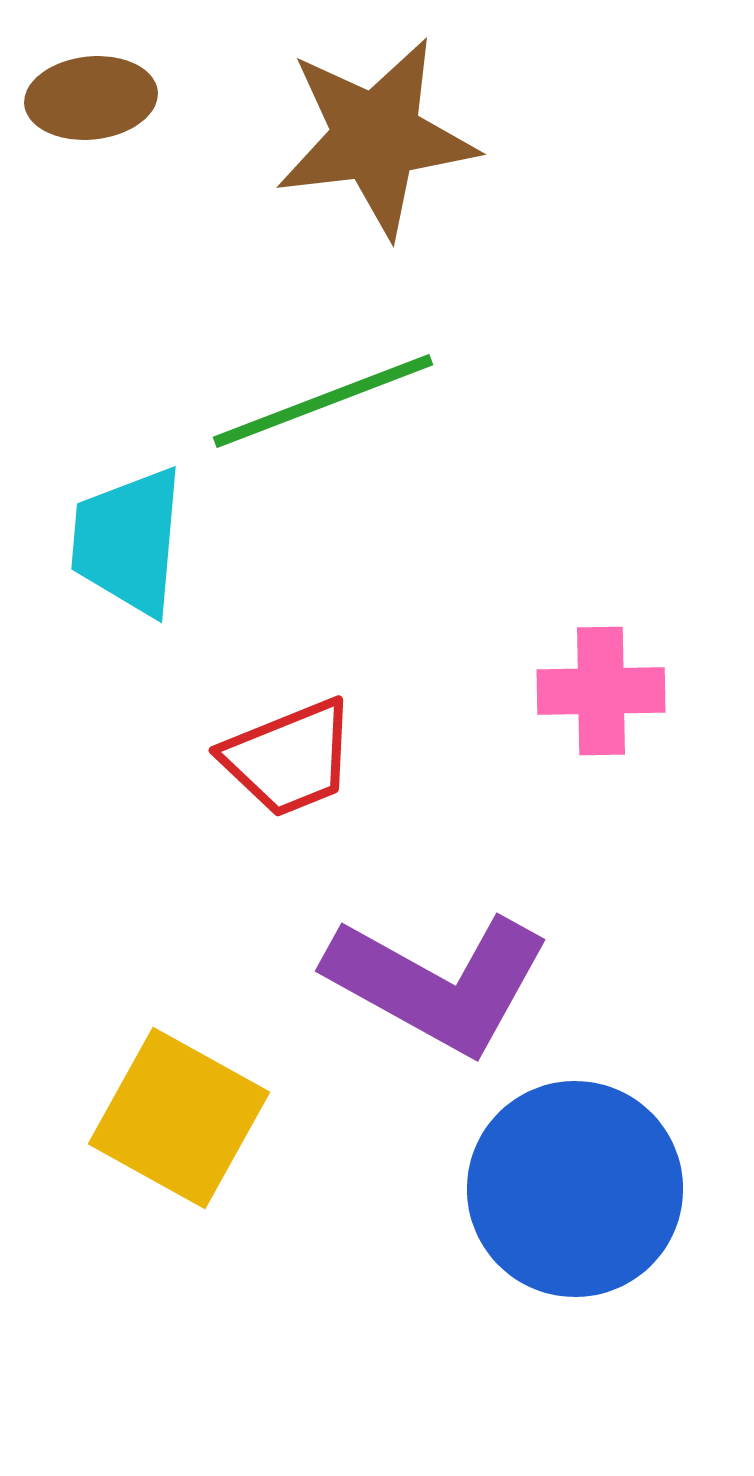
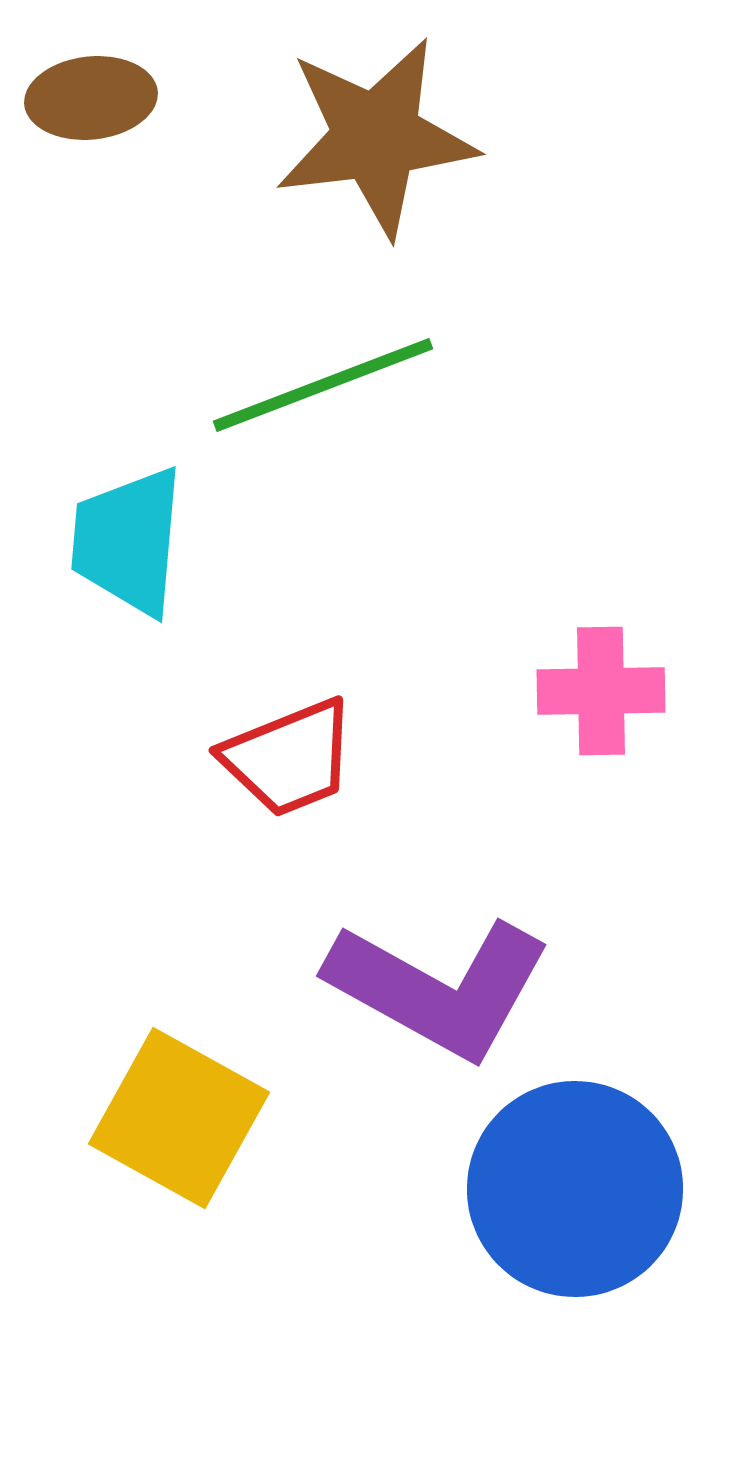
green line: moved 16 px up
purple L-shape: moved 1 px right, 5 px down
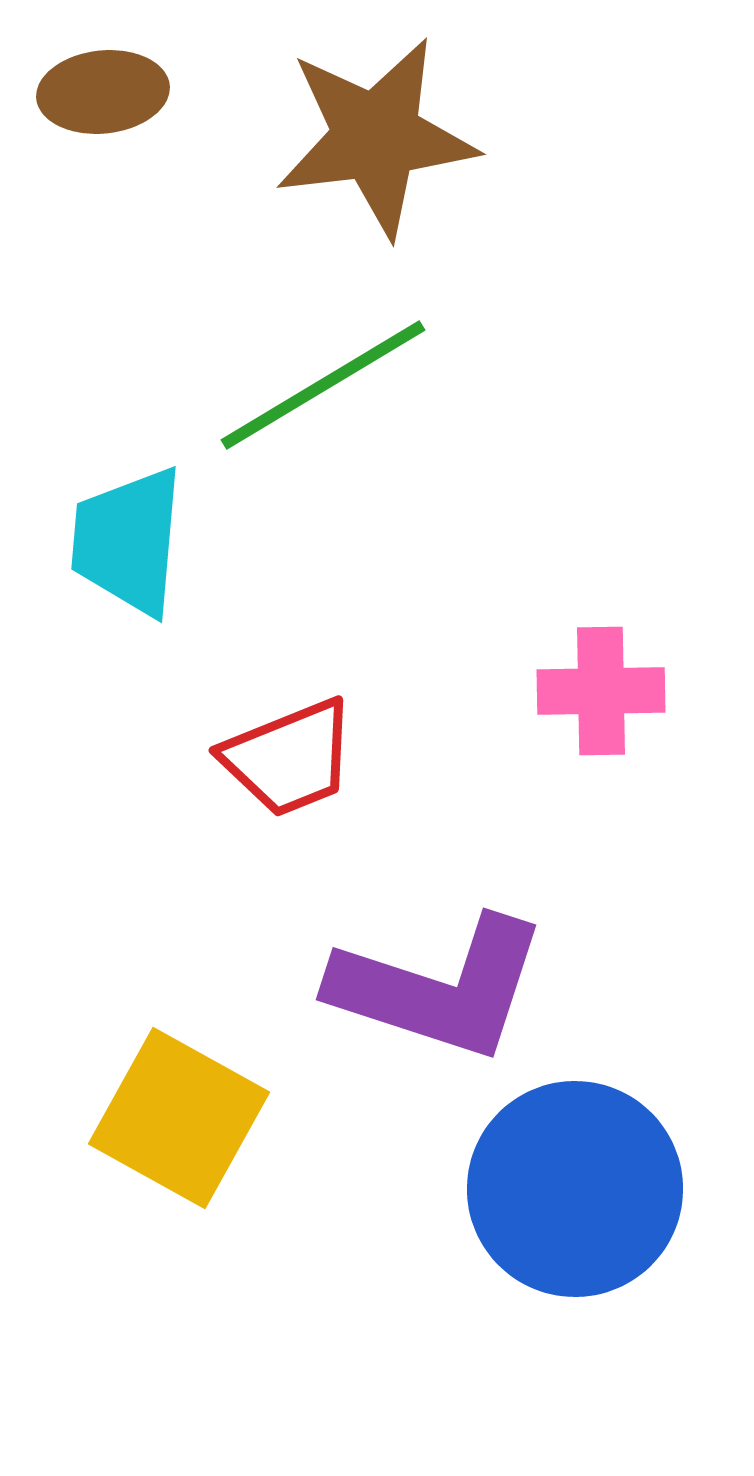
brown ellipse: moved 12 px right, 6 px up
green line: rotated 10 degrees counterclockwise
purple L-shape: rotated 11 degrees counterclockwise
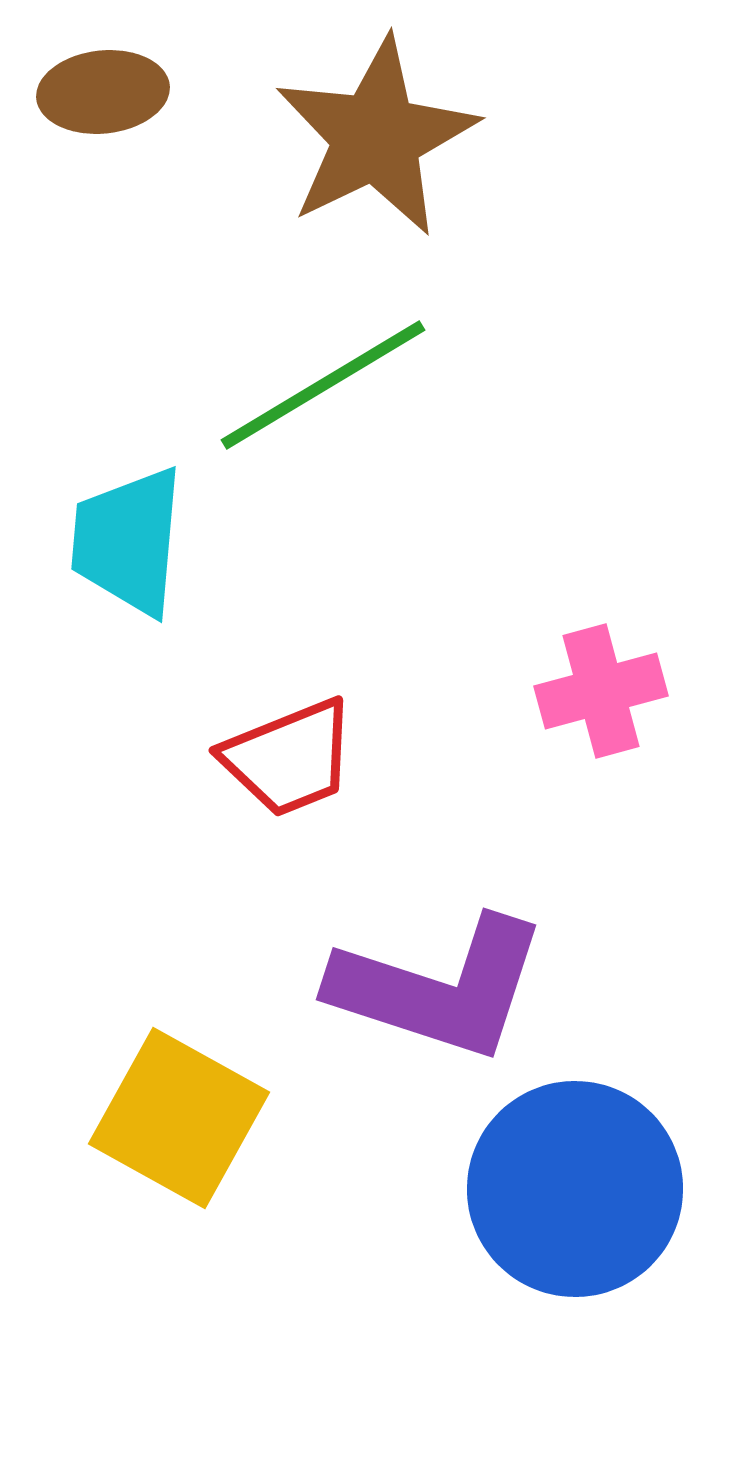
brown star: rotated 19 degrees counterclockwise
pink cross: rotated 14 degrees counterclockwise
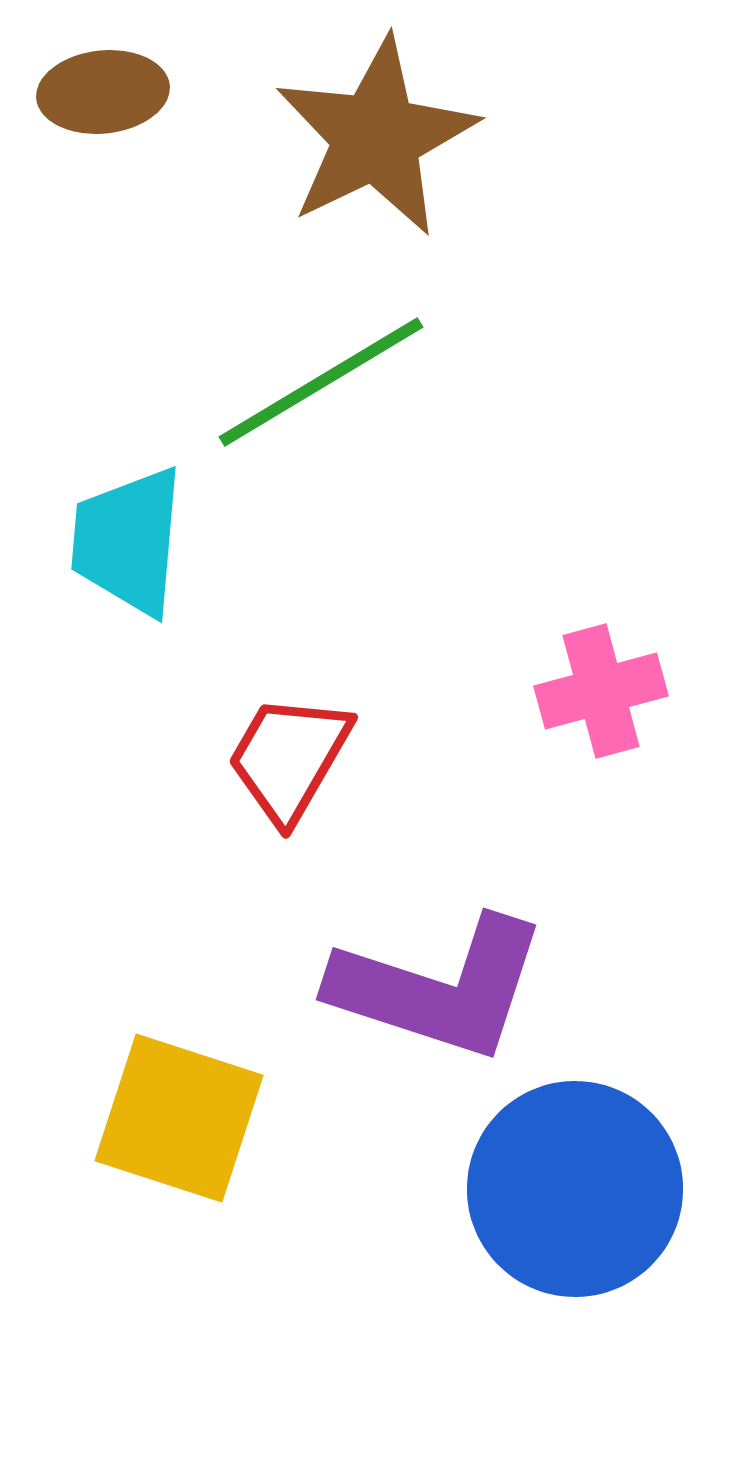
green line: moved 2 px left, 3 px up
red trapezoid: rotated 142 degrees clockwise
yellow square: rotated 11 degrees counterclockwise
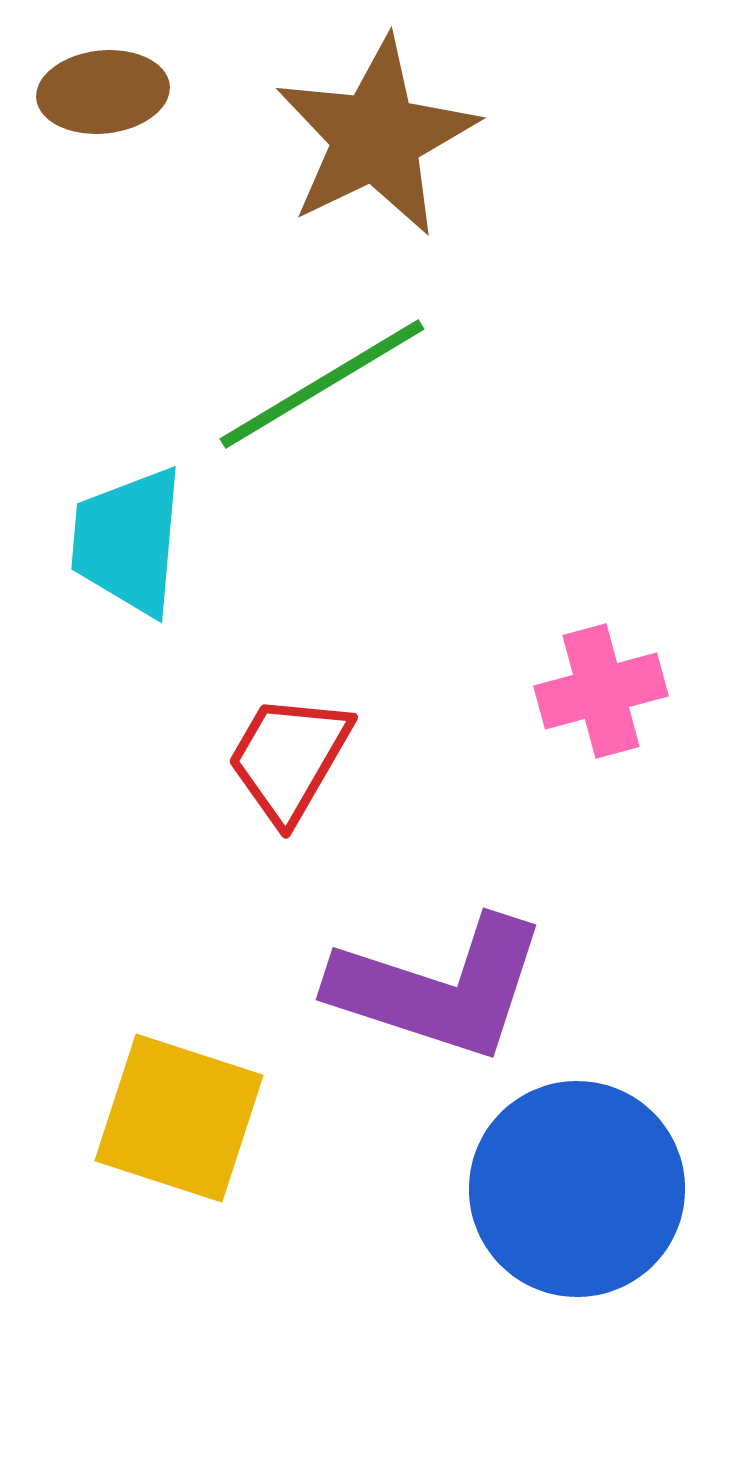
green line: moved 1 px right, 2 px down
blue circle: moved 2 px right
